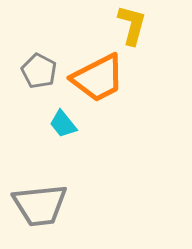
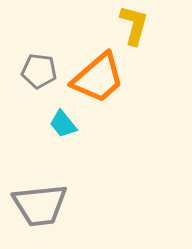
yellow L-shape: moved 2 px right
gray pentagon: rotated 20 degrees counterclockwise
orange trapezoid: rotated 14 degrees counterclockwise
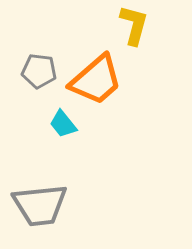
orange trapezoid: moved 2 px left, 2 px down
